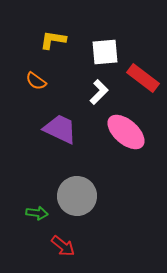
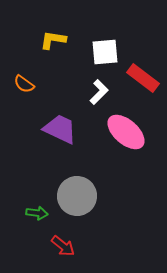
orange semicircle: moved 12 px left, 3 px down
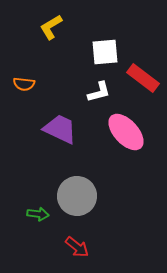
yellow L-shape: moved 2 px left, 13 px up; rotated 40 degrees counterclockwise
orange semicircle: rotated 30 degrees counterclockwise
white L-shape: rotated 30 degrees clockwise
pink ellipse: rotated 6 degrees clockwise
green arrow: moved 1 px right, 1 px down
red arrow: moved 14 px right, 1 px down
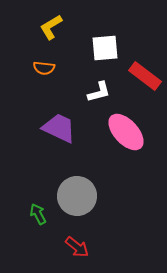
white square: moved 4 px up
red rectangle: moved 2 px right, 2 px up
orange semicircle: moved 20 px right, 16 px up
purple trapezoid: moved 1 px left, 1 px up
green arrow: rotated 125 degrees counterclockwise
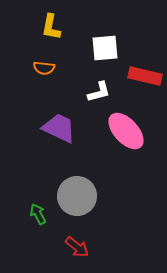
yellow L-shape: rotated 48 degrees counterclockwise
red rectangle: rotated 24 degrees counterclockwise
pink ellipse: moved 1 px up
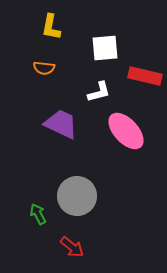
purple trapezoid: moved 2 px right, 4 px up
red arrow: moved 5 px left
